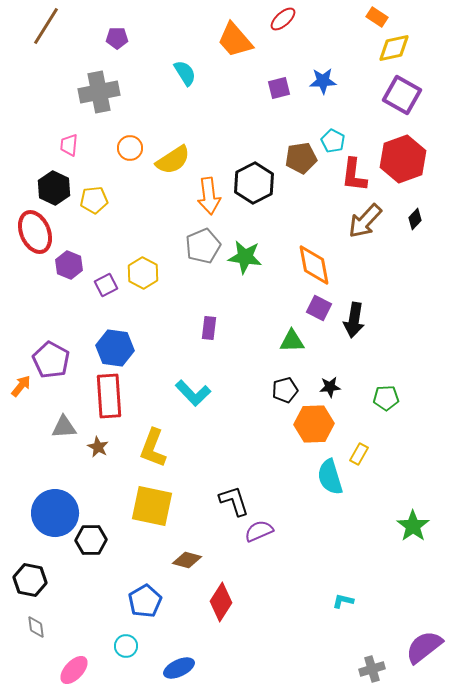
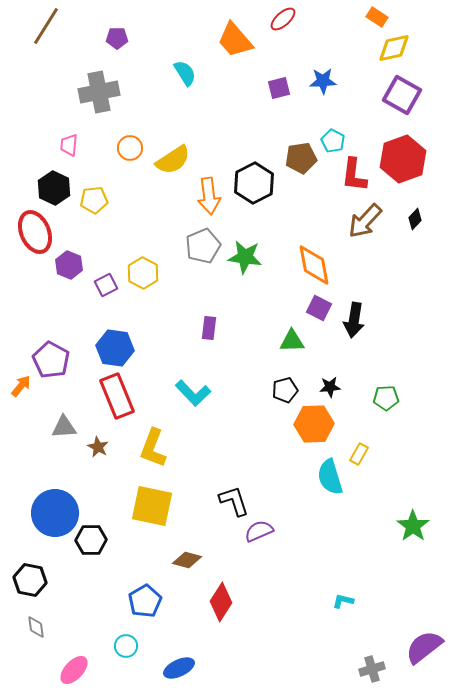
red rectangle at (109, 396): moved 8 px right; rotated 18 degrees counterclockwise
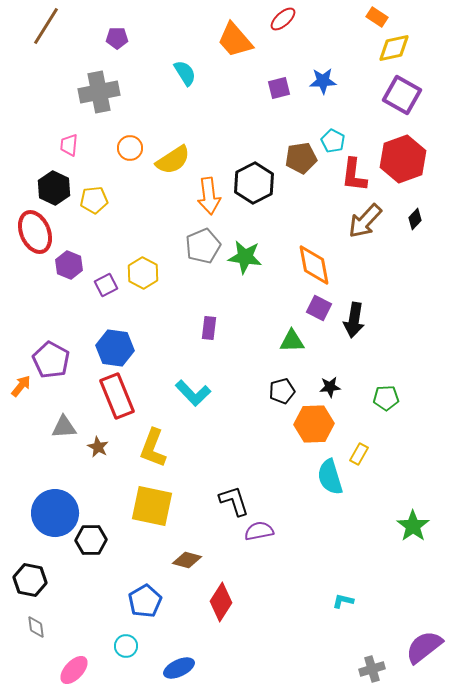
black pentagon at (285, 390): moved 3 px left, 1 px down
purple semicircle at (259, 531): rotated 12 degrees clockwise
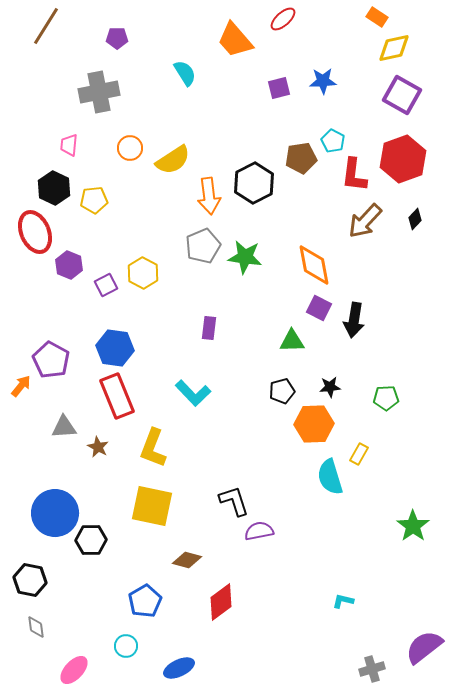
red diamond at (221, 602): rotated 21 degrees clockwise
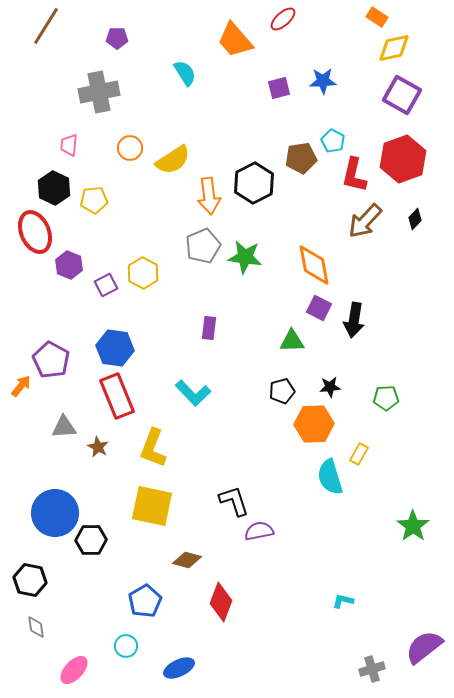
red L-shape at (354, 175): rotated 6 degrees clockwise
red diamond at (221, 602): rotated 33 degrees counterclockwise
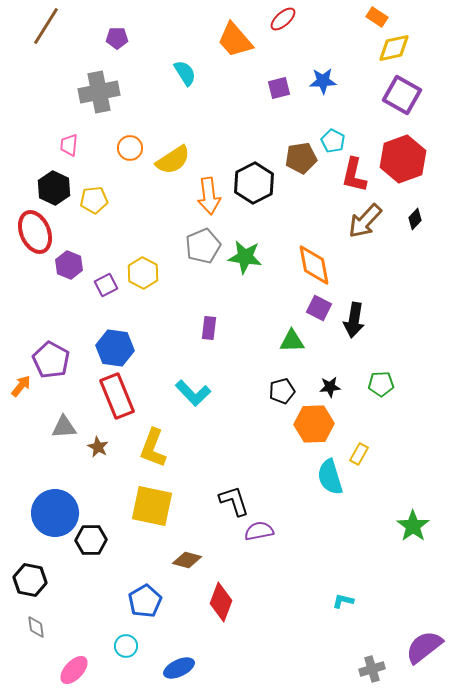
green pentagon at (386, 398): moved 5 px left, 14 px up
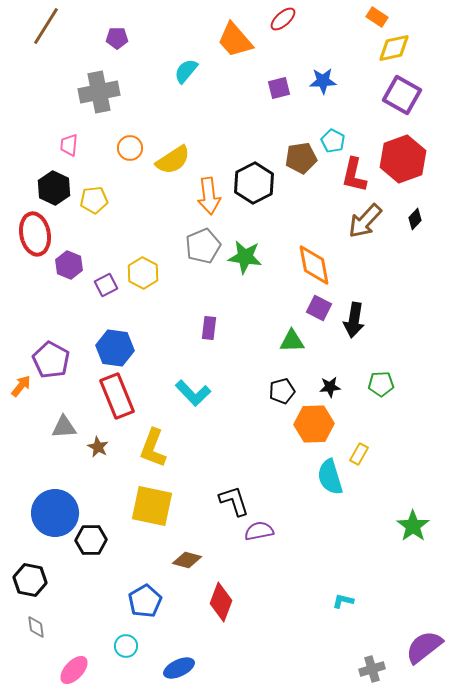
cyan semicircle at (185, 73): moved 1 px right, 2 px up; rotated 108 degrees counterclockwise
red ellipse at (35, 232): moved 2 px down; rotated 12 degrees clockwise
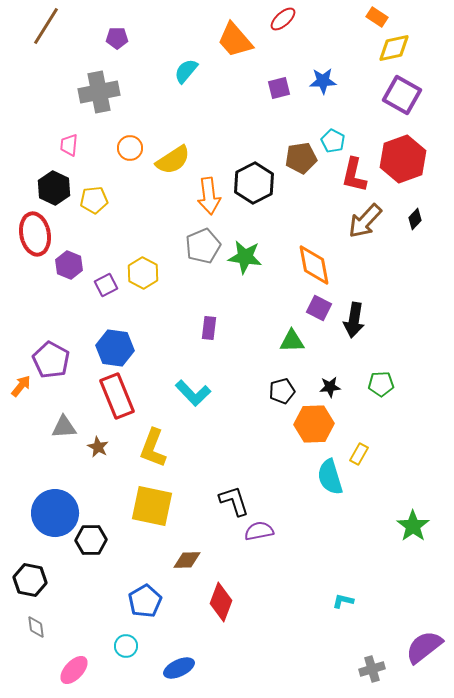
brown diamond at (187, 560): rotated 16 degrees counterclockwise
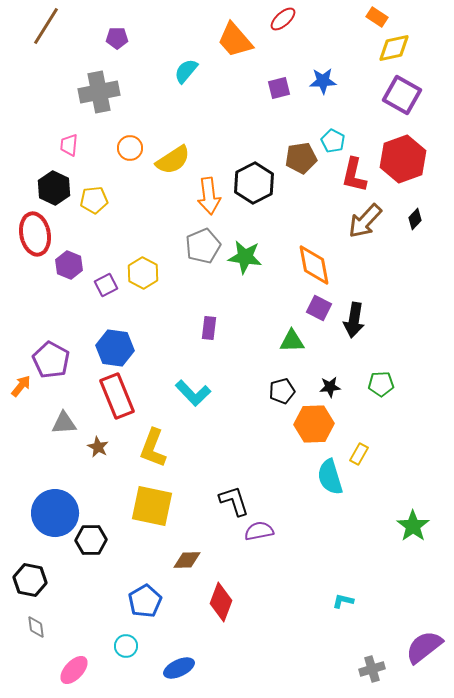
gray triangle at (64, 427): moved 4 px up
